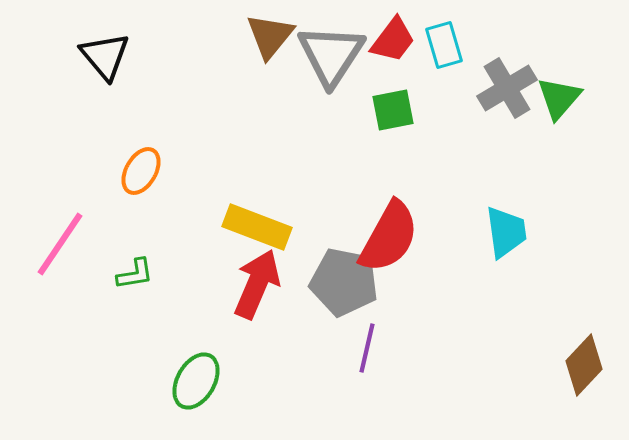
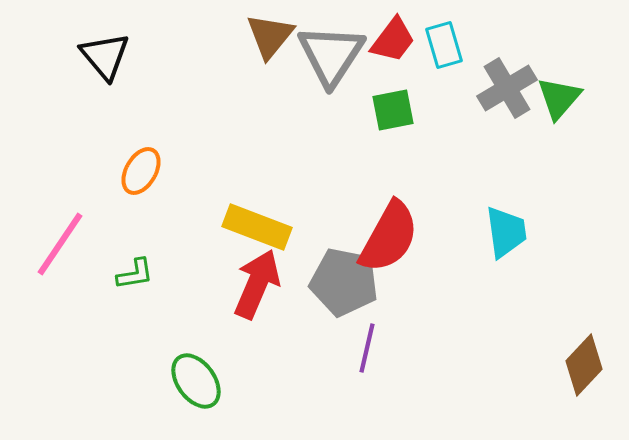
green ellipse: rotated 66 degrees counterclockwise
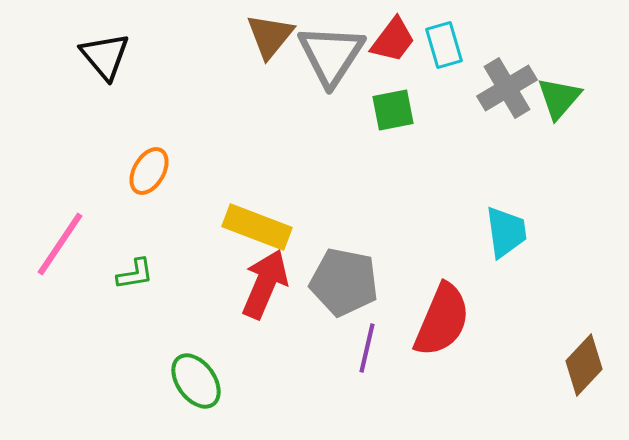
orange ellipse: moved 8 px right
red semicircle: moved 53 px right, 83 px down; rotated 6 degrees counterclockwise
red arrow: moved 8 px right
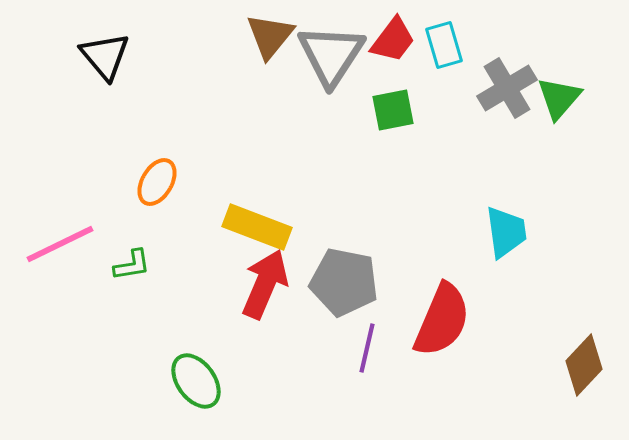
orange ellipse: moved 8 px right, 11 px down
pink line: rotated 30 degrees clockwise
green L-shape: moved 3 px left, 9 px up
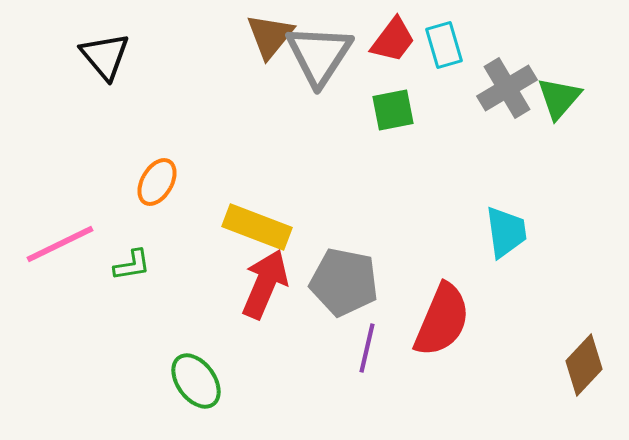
gray triangle: moved 12 px left
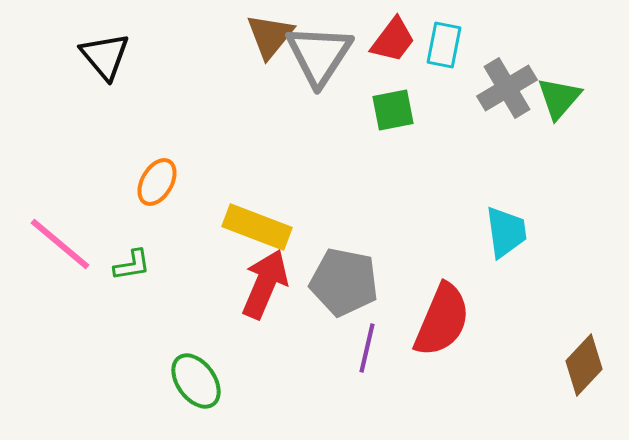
cyan rectangle: rotated 27 degrees clockwise
pink line: rotated 66 degrees clockwise
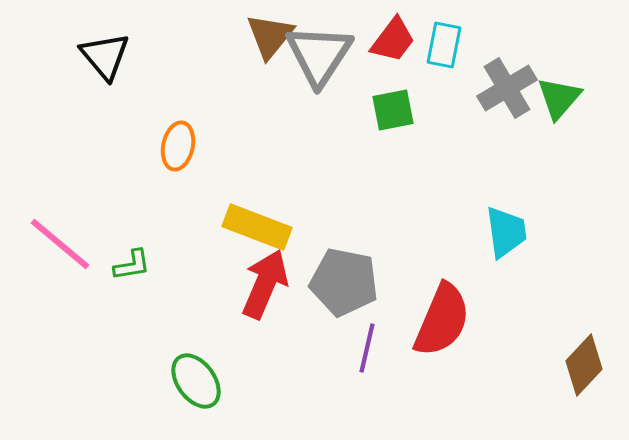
orange ellipse: moved 21 px right, 36 px up; rotated 18 degrees counterclockwise
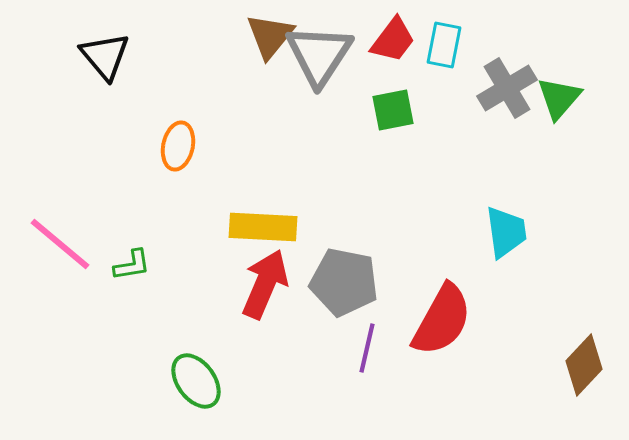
yellow rectangle: moved 6 px right; rotated 18 degrees counterclockwise
red semicircle: rotated 6 degrees clockwise
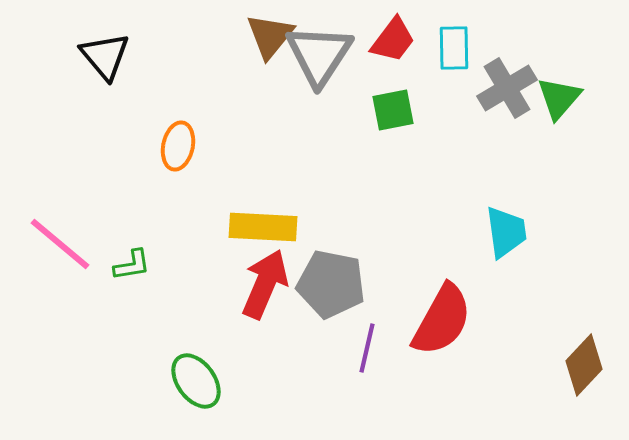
cyan rectangle: moved 10 px right, 3 px down; rotated 12 degrees counterclockwise
gray pentagon: moved 13 px left, 2 px down
